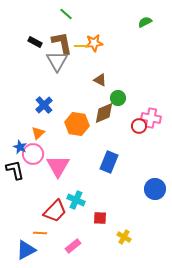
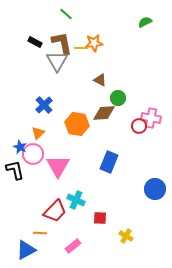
yellow line: moved 2 px down
brown diamond: rotated 20 degrees clockwise
yellow cross: moved 2 px right, 1 px up
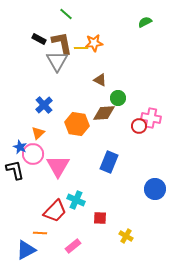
black rectangle: moved 4 px right, 3 px up
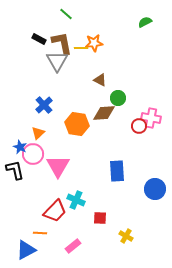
blue rectangle: moved 8 px right, 9 px down; rotated 25 degrees counterclockwise
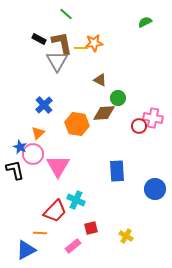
pink cross: moved 2 px right
red square: moved 9 px left, 10 px down; rotated 16 degrees counterclockwise
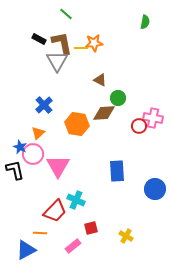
green semicircle: rotated 128 degrees clockwise
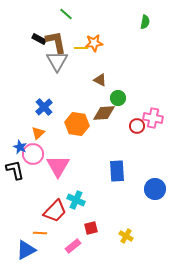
brown L-shape: moved 6 px left, 1 px up
blue cross: moved 2 px down
red circle: moved 2 px left
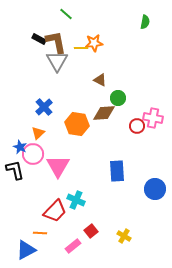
red square: moved 3 px down; rotated 24 degrees counterclockwise
yellow cross: moved 2 px left
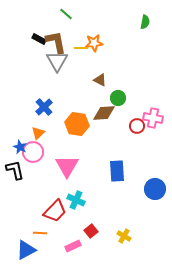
pink circle: moved 2 px up
pink triangle: moved 9 px right
pink rectangle: rotated 14 degrees clockwise
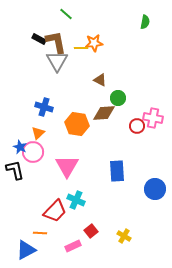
blue cross: rotated 30 degrees counterclockwise
